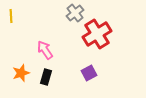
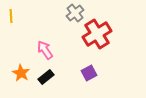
orange star: rotated 24 degrees counterclockwise
black rectangle: rotated 35 degrees clockwise
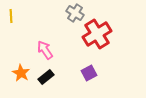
gray cross: rotated 18 degrees counterclockwise
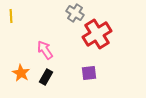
purple square: rotated 21 degrees clockwise
black rectangle: rotated 21 degrees counterclockwise
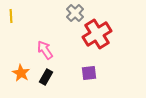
gray cross: rotated 12 degrees clockwise
